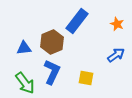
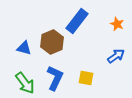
blue triangle: rotated 21 degrees clockwise
blue arrow: moved 1 px down
blue L-shape: moved 3 px right, 6 px down
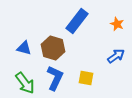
brown hexagon: moved 1 px right, 6 px down; rotated 20 degrees counterclockwise
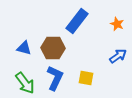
brown hexagon: rotated 15 degrees counterclockwise
blue arrow: moved 2 px right
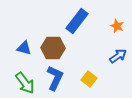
orange star: moved 2 px down
yellow square: moved 3 px right, 1 px down; rotated 28 degrees clockwise
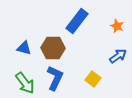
yellow square: moved 4 px right
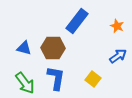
blue L-shape: moved 1 px right; rotated 15 degrees counterclockwise
